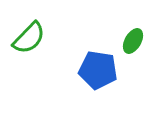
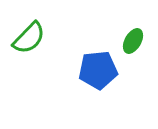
blue pentagon: rotated 15 degrees counterclockwise
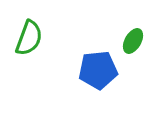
green semicircle: rotated 24 degrees counterclockwise
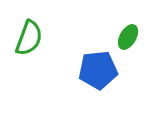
green ellipse: moved 5 px left, 4 px up
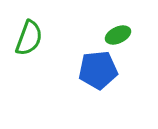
green ellipse: moved 10 px left, 2 px up; rotated 35 degrees clockwise
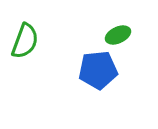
green semicircle: moved 4 px left, 3 px down
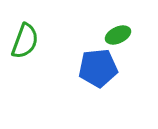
blue pentagon: moved 2 px up
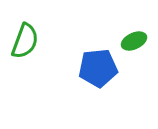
green ellipse: moved 16 px right, 6 px down
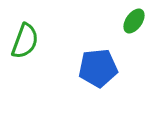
green ellipse: moved 20 px up; rotated 30 degrees counterclockwise
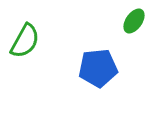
green semicircle: rotated 9 degrees clockwise
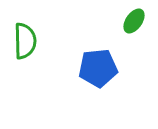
green semicircle: rotated 30 degrees counterclockwise
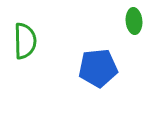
green ellipse: rotated 40 degrees counterclockwise
